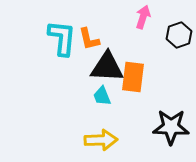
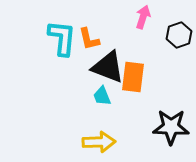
black triangle: moved 1 px right; rotated 18 degrees clockwise
yellow arrow: moved 2 px left, 2 px down
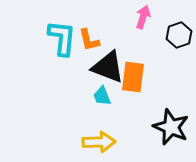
orange L-shape: moved 1 px down
black star: rotated 21 degrees clockwise
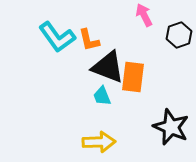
pink arrow: moved 1 px right, 2 px up; rotated 45 degrees counterclockwise
cyan L-shape: moved 5 px left, 1 px up; rotated 138 degrees clockwise
